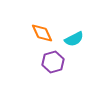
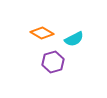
orange diamond: rotated 35 degrees counterclockwise
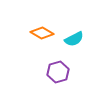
purple hexagon: moved 5 px right, 10 px down
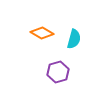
cyan semicircle: rotated 48 degrees counterclockwise
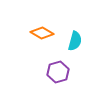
cyan semicircle: moved 1 px right, 2 px down
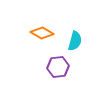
purple hexagon: moved 5 px up; rotated 10 degrees clockwise
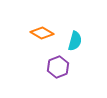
purple hexagon: rotated 15 degrees counterclockwise
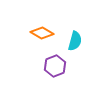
purple hexagon: moved 3 px left, 1 px up
